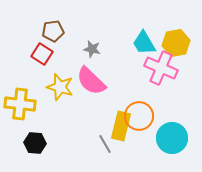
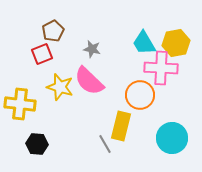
brown pentagon: rotated 20 degrees counterclockwise
red square: rotated 35 degrees clockwise
pink cross: rotated 20 degrees counterclockwise
pink semicircle: moved 2 px left
orange circle: moved 1 px right, 21 px up
black hexagon: moved 2 px right, 1 px down
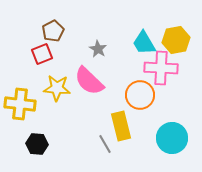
yellow hexagon: moved 3 px up
gray star: moved 6 px right; rotated 18 degrees clockwise
yellow star: moved 3 px left, 1 px down; rotated 12 degrees counterclockwise
yellow rectangle: rotated 28 degrees counterclockwise
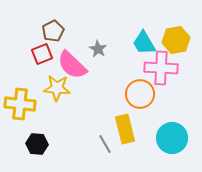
pink semicircle: moved 17 px left, 16 px up
orange circle: moved 1 px up
yellow rectangle: moved 4 px right, 3 px down
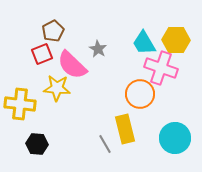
yellow hexagon: rotated 12 degrees clockwise
pink cross: rotated 16 degrees clockwise
cyan circle: moved 3 px right
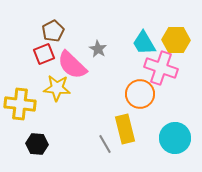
red square: moved 2 px right
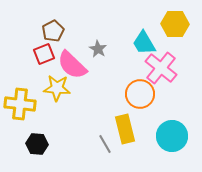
yellow hexagon: moved 1 px left, 16 px up
pink cross: rotated 20 degrees clockwise
cyan circle: moved 3 px left, 2 px up
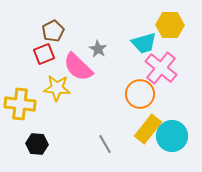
yellow hexagon: moved 5 px left, 1 px down
cyan trapezoid: rotated 76 degrees counterclockwise
pink semicircle: moved 6 px right, 2 px down
yellow rectangle: moved 23 px right; rotated 52 degrees clockwise
